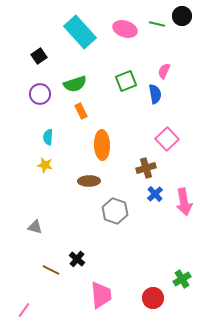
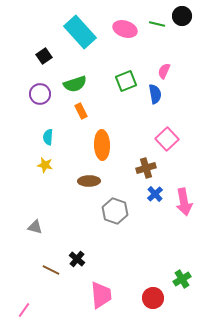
black square: moved 5 px right
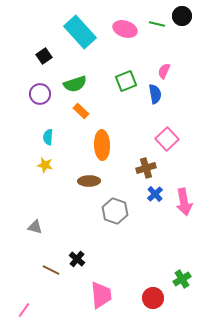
orange rectangle: rotated 21 degrees counterclockwise
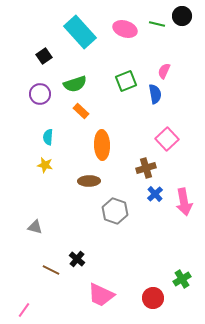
pink trapezoid: rotated 120 degrees clockwise
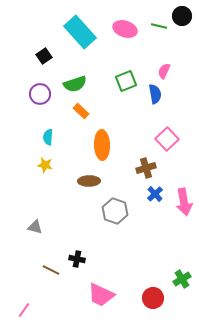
green line: moved 2 px right, 2 px down
black cross: rotated 28 degrees counterclockwise
